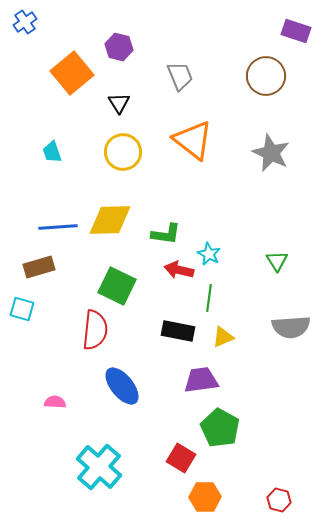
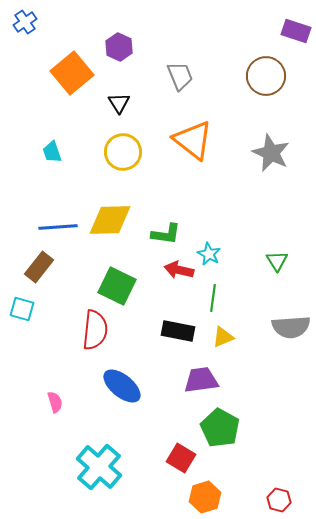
purple hexagon: rotated 12 degrees clockwise
brown rectangle: rotated 36 degrees counterclockwise
green line: moved 4 px right
blue ellipse: rotated 12 degrees counterclockwise
pink semicircle: rotated 70 degrees clockwise
orange hexagon: rotated 16 degrees counterclockwise
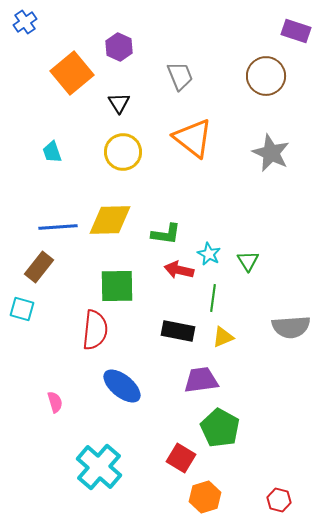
orange triangle: moved 2 px up
green triangle: moved 29 px left
green square: rotated 27 degrees counterclockwise
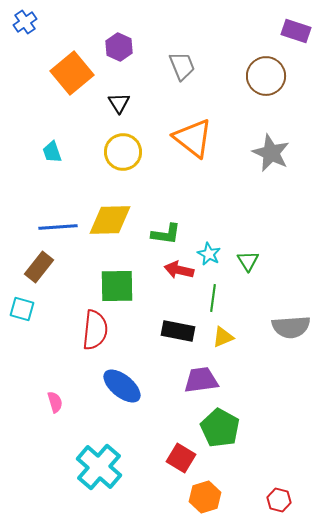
gray trapezoid: moved 2 px right, 10 px up
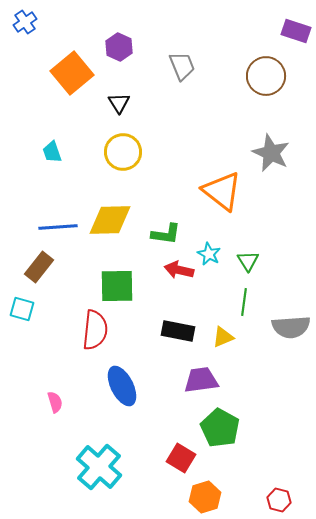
orange triangle: moved 29 px right, 53 px down
green line: moved 31 px right, 4 px down
blue ellipse: rotated 24 degrees clockwise
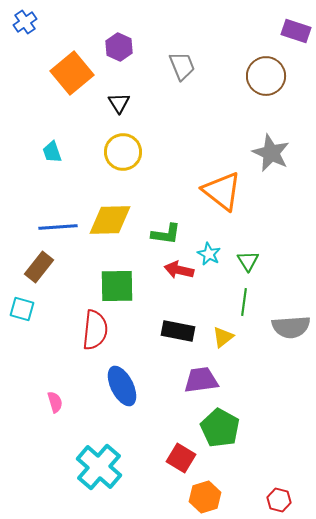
yellow triangle: rotated 15 degrees counterclockwise
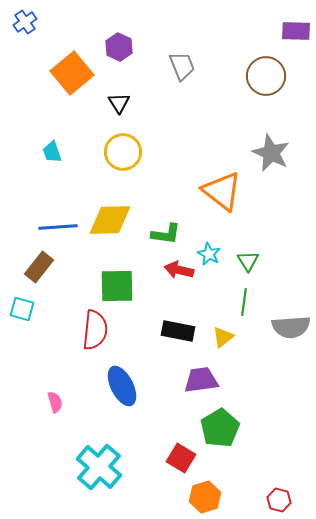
purple rectangle: rotated 16 degrees counterclockwise
green pentagon: rotated 12 degrees clockwise
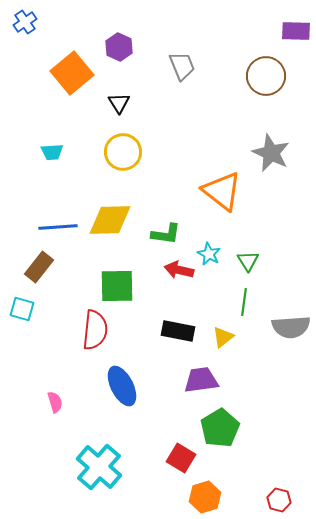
cyan trapezoid: rotated 75 degrees counterclockwise
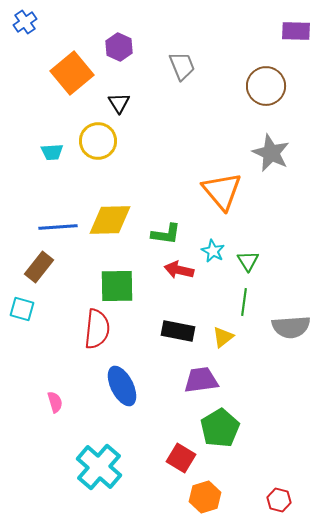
brown circle: moved 10 px down
yellow circle: moved 25 px left, 11 px up
orange triangle: rotated 12 degrees clockwise
cyan star: moved 4 px right, 3 px up
red semicircle: moved 2 px right, 1 px up
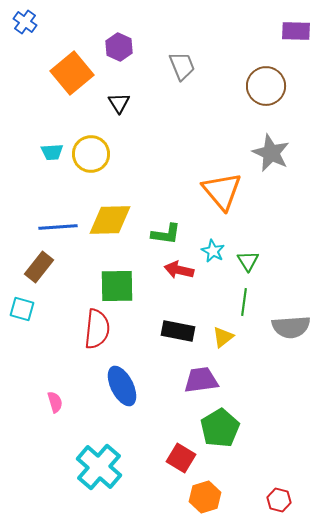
blue cross: rotated 20 degrees counterclockwise
yellow circle: moved 7 px left, 13 px down
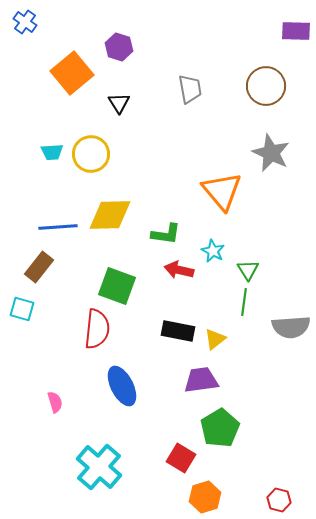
purple hexagon: rotated 8 degrees counterclockwise
gray trapezoid: moved 8 px right, 23 px down; rotated 12 degrees clockwise
yellow diamond: moved 5 px up
green triangle: moved 9 px down
green square: rotated 21 degrees clockwise
yellow triangle: moved 8 px left, 2 px down
